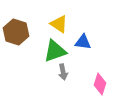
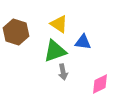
pink diamond: rotated 45 degrees clockwise
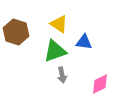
blue triangle: moved 1 px right
gray arrow: moved 1 px left, 3 px down
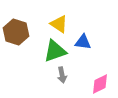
blue triangle: moved 1 px left
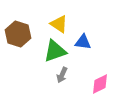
brown hexagon: moved 2 px right, 2 px down
gray arrow: rotated 35 degrees clockwise
